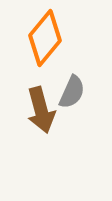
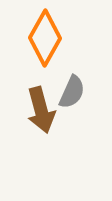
orange diamond: rotated 10 degrees counterclockwise
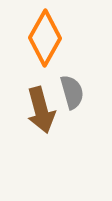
gray semicircle: rotated 40 degrees counterclockwise
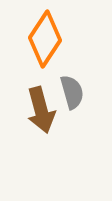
orange diamond: moved 1 px down; rotated 4 degrees clockwise
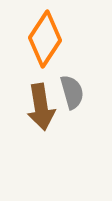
brown arrow: moved 3 px up; rotated 6 degrees clockwise
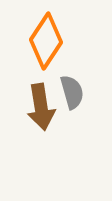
orange diamond: moved 1 px right, 2 px down
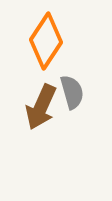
brown arrow: rotated 33 degrees clockwise
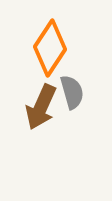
orange diamond: moved 4 px right, 7 px down
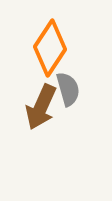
gray semicircle: moved 4 px left, 3 px up
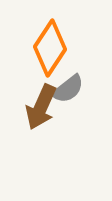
gray semicircle: rotated 68 degrees clockwise
